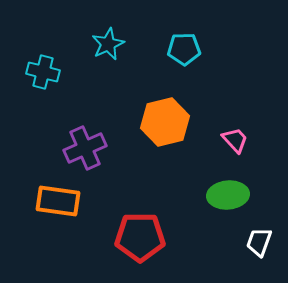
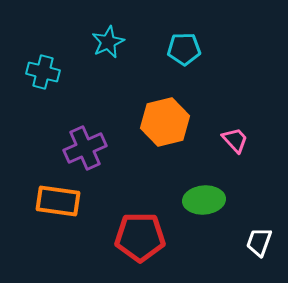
cyan star: moved 2 px up
green ellipse: moved 24 px left, 5 px down
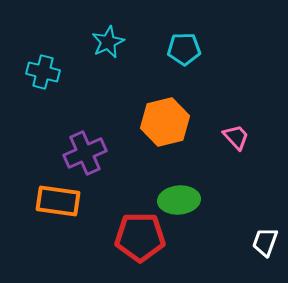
pink trapezoid: moved 1 px right, 3 px up
purple cross: moved 5 px down
green ellipse: moved 25 px left
white trapezoid: moved 6 px right
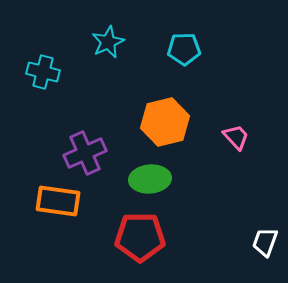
green ellipse: moved 29 px left, 21 px up
